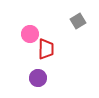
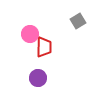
red trapezoid: moved 2 px left, 2 px up
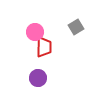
gray square: moved 2 px left, 6 px down
pink circle: moved 5 px right, 2 px up
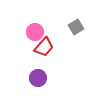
red trapezoid: rotated 40 degrees clockwise
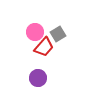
gray square: moved 18 px left, 7 px down
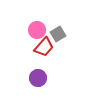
pink circle: moved 2 px right, 2 px up
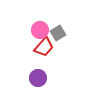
pink circle: moved 3 px right
gray square: moved 1 px up
